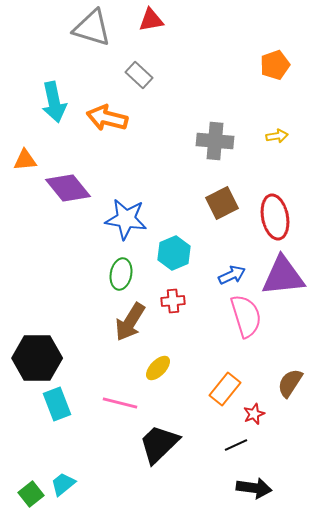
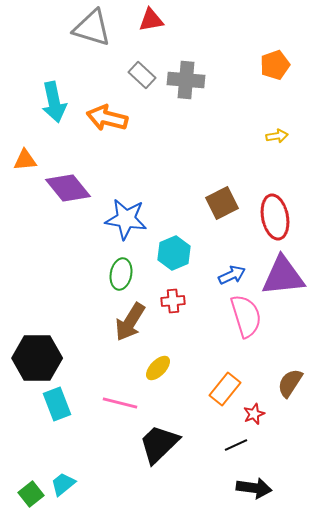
gray rectangle: moved 3 px right
gray cross: moved 29 px left, 61 px up
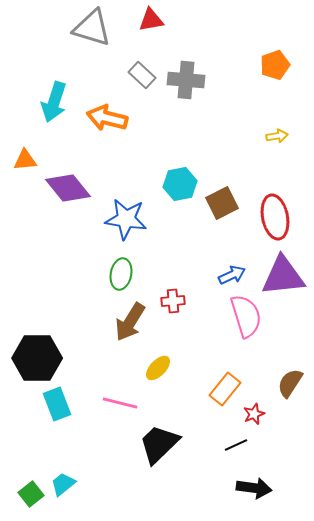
cyan arrow: rotated 30 degrees clockwise
cyan hexagon: moved 6 px right, 69 px up; rotated 12 degrees clockwise
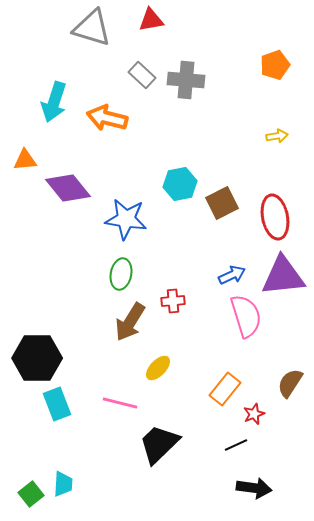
cyan trapezoid: rotated 132 degrees clockwise
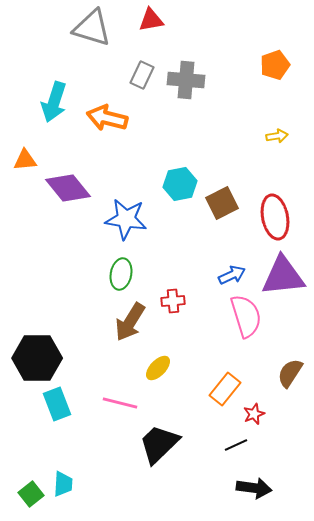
gray rectangle: rotated 72 degrees clockwise
brown semicircle: moved 10 px up
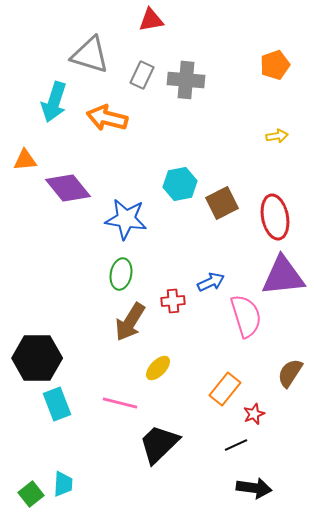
gray triangle: moved 2 px left, 27 px down
blue arrow: moved 21 px left, 7 px down
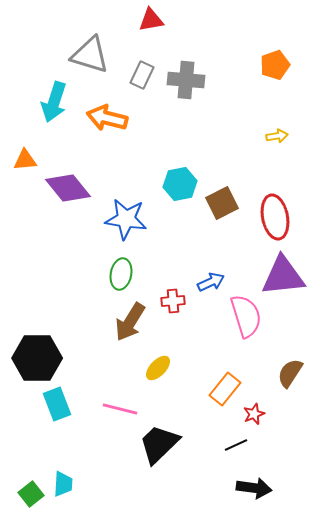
pink line: moved 6 px down
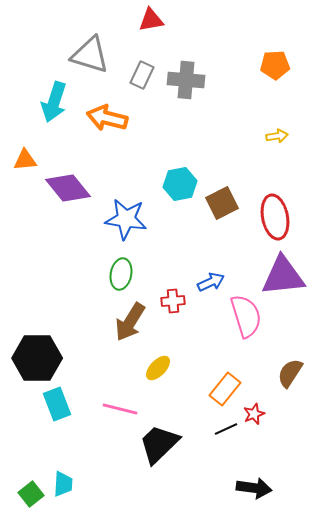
orange pentagon: rotated 16 degrees clockwise
black line: moved 10 px left, 16 px up
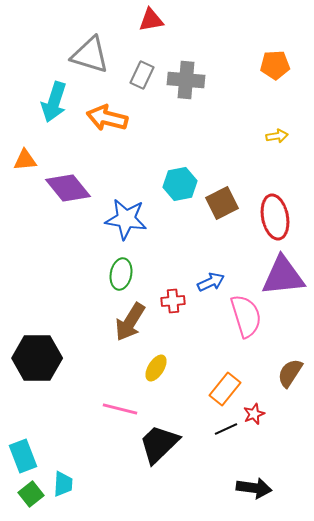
yellow ellipse: moved 2 px left; rotated 12 degrees counterclockwise
cyan rectangle: moved 34 px left, 52 px down
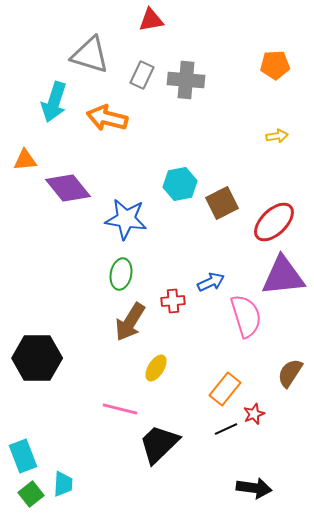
red ellipse: moved 1 px left, 5 px down; rotated 57 degrees clockwise
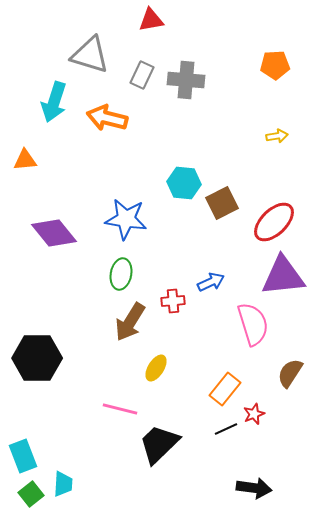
cyan hexagon: moved 4 px right, 1 px up; rotated 16 degrees clockwise
purple diamond: moved 14 px left, 45 px down
pink semicircle: moved 7 px right, 8 px down
